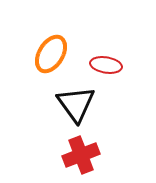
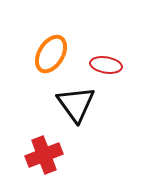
red cross: moved 37 px left
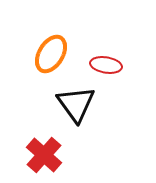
red cross: rotated 27 degrees counterclockwise
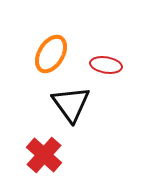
black triangle: moved 5 px left
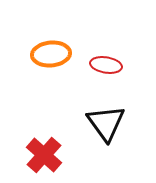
orange ellipse: rotated 54 degrees clockwise
black triangle: moved 35 px right, 19 px down
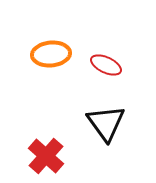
red ellipse: rotated 16 degrees clockwise
red cross: moved 2 px right, 1 px down
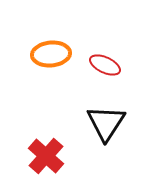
red ellipse: moved 1 px left
black triangle: rotated 9 degrees clockwise
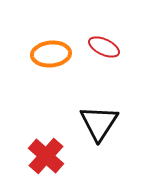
red ellipse: moved 1 px left, 18 px up
black triangle: moved 7 px left
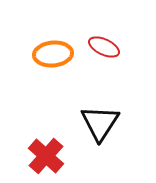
orange ellipse: moved 2 px right
black triangle: moved 1 px right
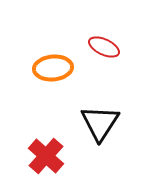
orange ellipse: moved 14 px down
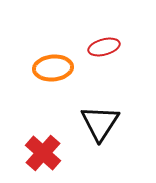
red ellipse: rotated 40 degrees counterclockwise
red cross: moved 3 px left, 3 px up
